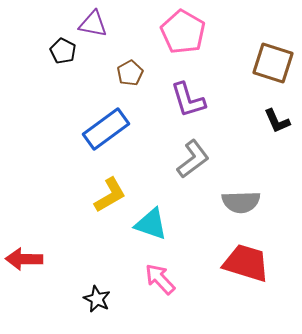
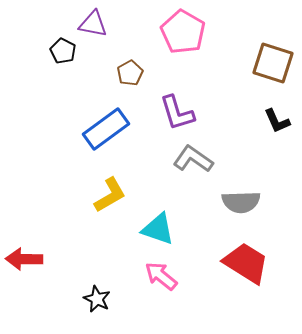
purple L-shape: moved 11 px left, 13 px down
gray L-shape: rotated 108 degrees counterclockwise
cyan triangle: moved 7 px right, 5 px down
red trapezoid: rotated 15 degrees clockwise
pink arrow: moved 1 px right, 3 px up; rotated 8 degrees counterclockwise
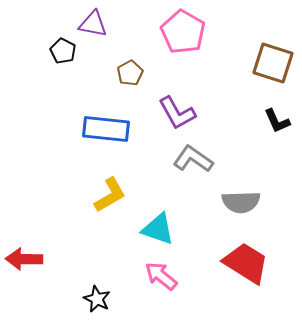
purple L-shape: rotated 12 degrees counterclockwise
blue rectangle: rotated 42 degrees clockwise
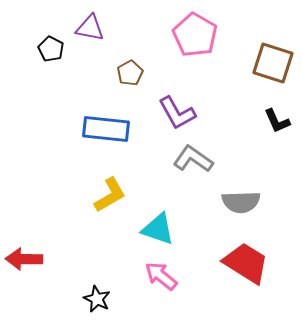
purple triangle: moved 3 px left, 4 px down
pink pentagon: moved 12 px right, 3 px down
black pentagon: moved 12 px left, 2 px up
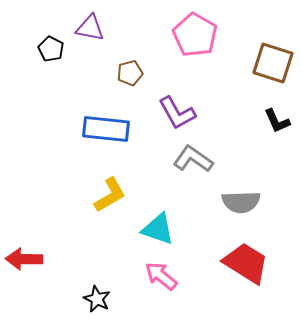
brown pentagon: rotated 15 degrees clockwise
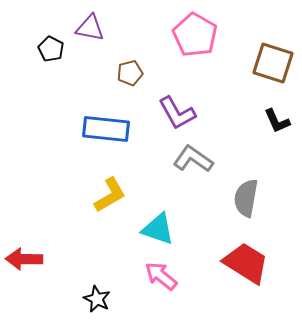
gray semicircle: moved 5 px right, 4 px up; rotated 102 degrees clockwise
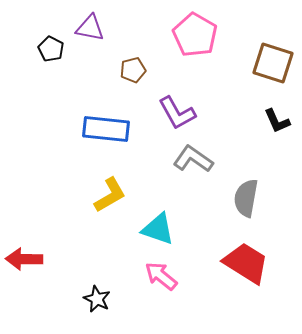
brown pentagon: moved 3 px right, 3 px up
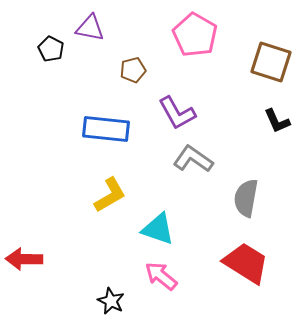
brown square: moved 2 px left, 1 px up
black star: moved 14 px right, 2 px down
